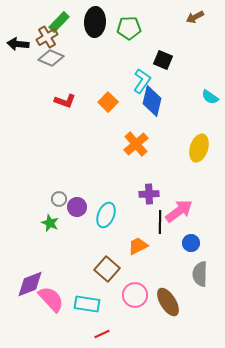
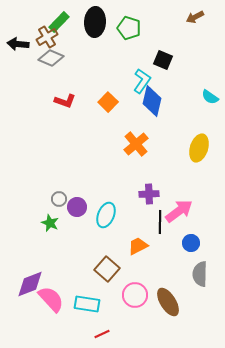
green pentagon: rotated 20 degrees clockwise
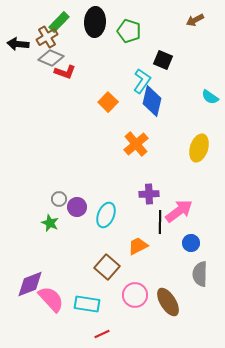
brown arrow: moved 3 px down
green pentagon: moved 3 px down
red L-shape: moved 29 px up
brown square: moved 2 px up
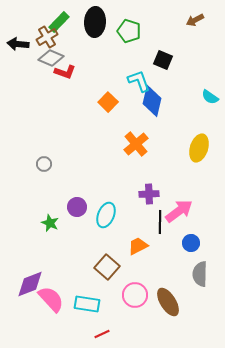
cyan L-shape: moved 3 px left; rotated 55 degrees counterclockwise
gray circle: moved 15 px left, 35 px up
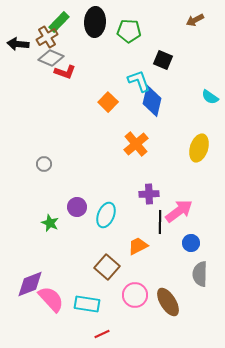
green pentagon: rotated 15 degrees counterclockwise
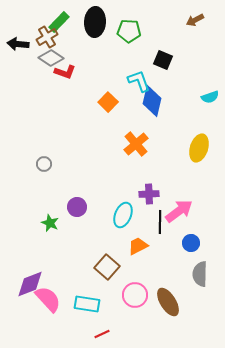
gray diamond: rotated 10 degrees clockwise
cyan semicircle: rotated 54 degrees counterclockwise
cyan ellipse: moved 17 px right
pink semicircle: moved 3 px left
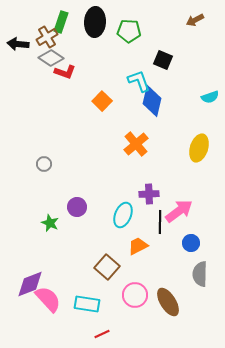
green rectangle: moved 2 px right; rotated 25 degrees counterclockwise
orange square: moved 6 px left, 1 px up
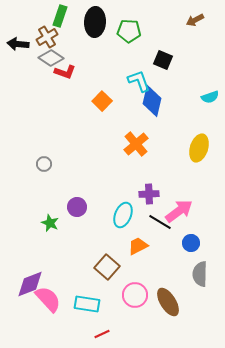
green rectangle: moved 1 px left, 6 px up
black line: rotated 60 degrees counterclockwise
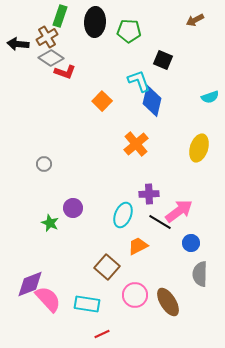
purple circle: moved 4 px left, 1 px down
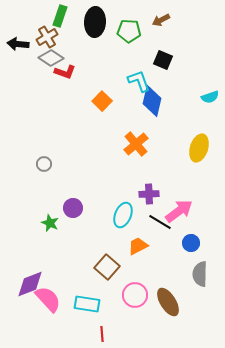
brown arrow: moved 34 px left
red line: rotated 70 degrees counterclockwise
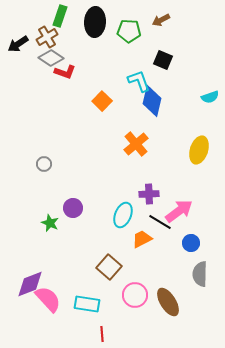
black arrow: rotated 40 degrees counterclockwise
yellow ellipse: moved 2 px down
orange trapezoid: moved 4 px right, 7 px up
brown square: moved 2 px right
